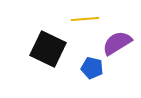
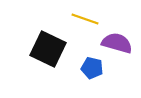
yellow line: rotated 24 degrees clockwise
purple semicircle: rotated 48 degrees clockwise
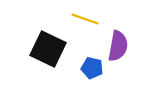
purple semicircle: moved 1 px right, 3 px down; rotated 84 degrees clockwise
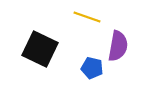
yellow line: moved 2 px right, 2 px up
black square: moved 8 px left
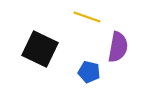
purple semicircle: moved 1 px down
blue pentagon: moved 3 px left, 4 px down
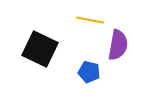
yellow line: moved 3 px right, 3 px down; rotated 8 degrees counterclockwise
purple semicircle: moved 2 px up
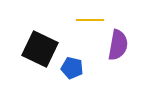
yellow line: rotated 12 degrees counterclockwise
blue pentagon: moved 17 px left, 4 px up
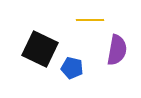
purple semicircle: moved 1 px left, 5 px down
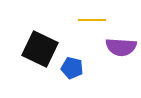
yellow line: moved 2 px right
purple semicircle: moved 4 px right, 3 px up; rotated 84 degrees clockwise
